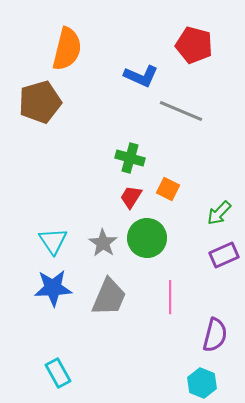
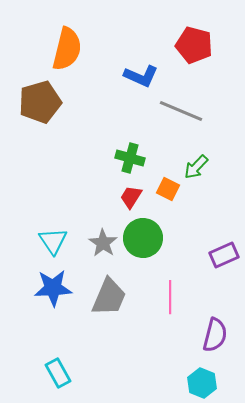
green arrow: moved 23 px left, 46 px up
green circle: moved 4 px left
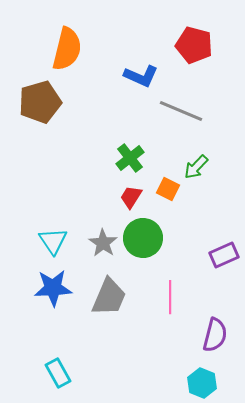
green cross: rotated 36 degrees clockwise
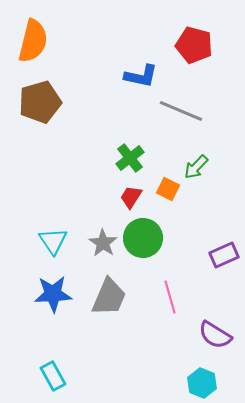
orange semicircle: moved 34 px left, 8 px up
blue L-shape: rotated 12 degrees counterclockwise
blue star: moved 6 px down
pink line: rotated 16 degrees counterclockwise
purple semicircle: rotated 108 degrees clockwise
cyan rectangle: moved 5 px left, 3 px down
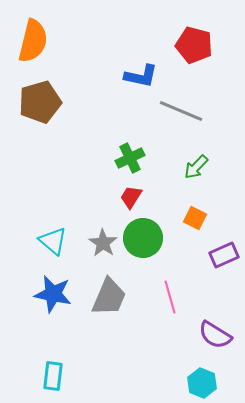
green cross: rotated 12 degrees clockwise
orange square: moved 27 px right, 29 px down
cyan triangle: rotated 16 degrees counterclockwise
blue star: rotated 15 degrees clockwise
cyan rectangle: rotated 36 degrees clockwise
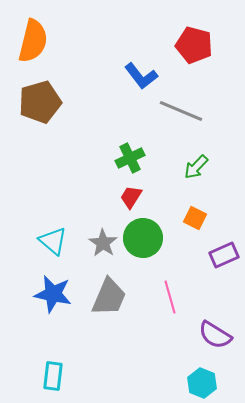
blue L-shape: rotated 40 degrees clockwise
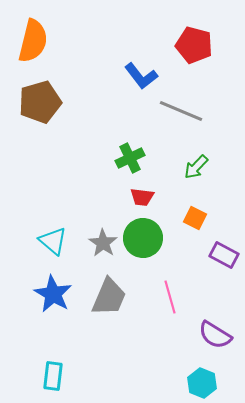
red trapezoid: moved 11 px right; rotated 115 degrees counterclockwise
purple rectangle: rotated 52 degrees clockwise
blue star: rotated 18 degrees clockwise
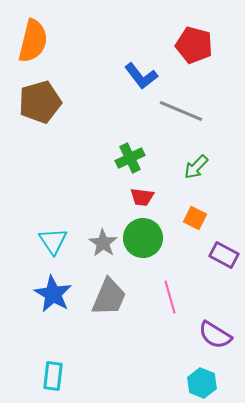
cyan triangle: rotated 16 degrees clockwise
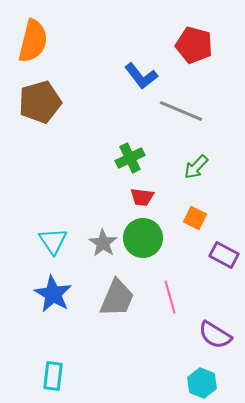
gray trapezoid: moved 8 px right, 1 px down
